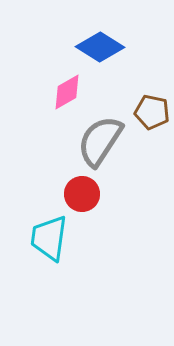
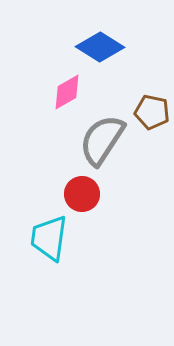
gray semicircle: moved 2 px right, 1 px up
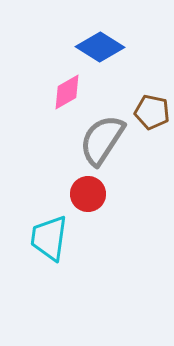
red circle: moved 6 px right
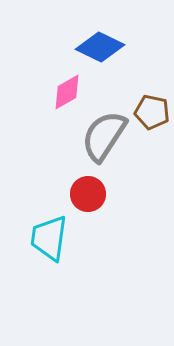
blue diamond: rotated 6 degrees counterclockwise
gray semicircle: moved 2 px right, 4 px up
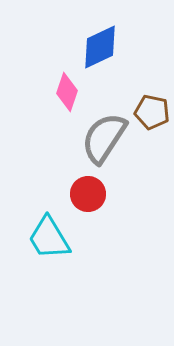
blue diamond: rotated 51 degrees counterclockwise
pink diamond: rotated 42 degrees counterclockwise
gray semicircle: moved 2 px down
cyan trapezoid: rotated 39 degrees counterclockwise
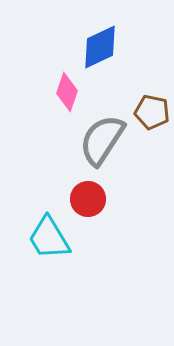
gray semicircle: moved 2 px left, 2 px down
red circle: moved 5 px down
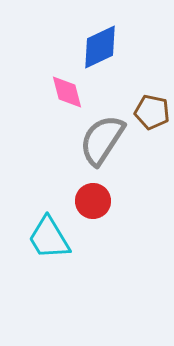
pink diamond: rotated 33 degrees counterclockwise
red circle: moved 5 px right, 2 px down
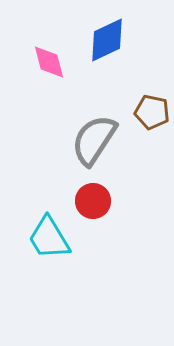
blue diamond: moved 7 px right, 7 px up
pink diamond: moved 18 px left, 30 px up
gray semicircle: moved 8 px left
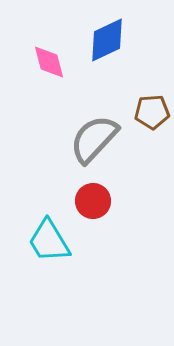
brown pentagon: rotated 16 degrees counterclockwise
gray semicircle: moved 1 px up; rotated 10 degrees clockwise
cyan trapezoid: moved 3 px down
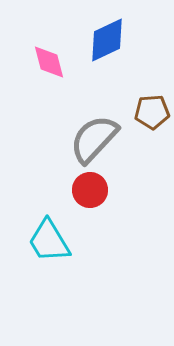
red circle: moved 3 px left, 11 px up
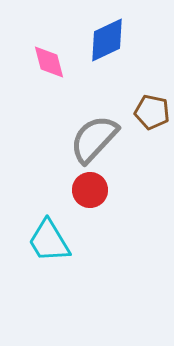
brown pentagon: rotated 16 degrees clockwise
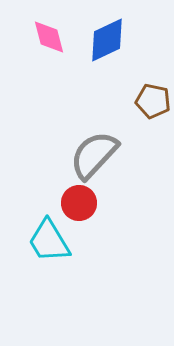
pink diamond: moved 25 px up
brown pentagon: moved 1 px right, 11 px up
gray semicircle: moved 16 px down
red circle: moved 11 px left, 13 px down
